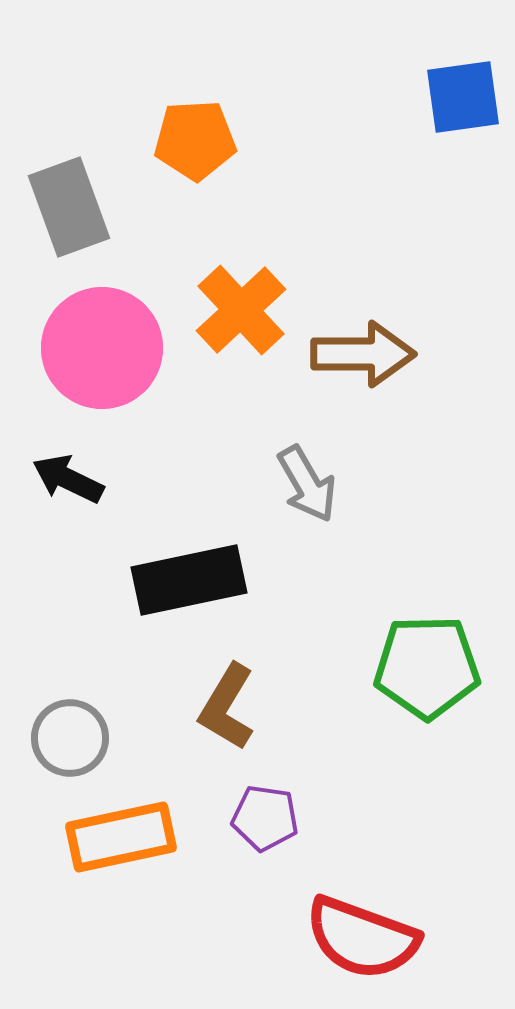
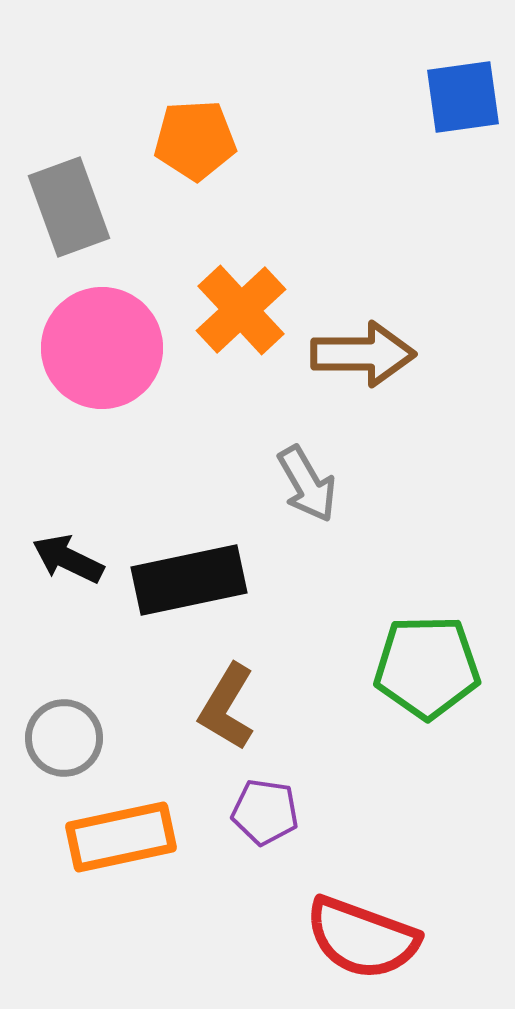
black arrow: moved 80 px down
gray circle: moved 6 px left
purple pentagon: moved 6 px up
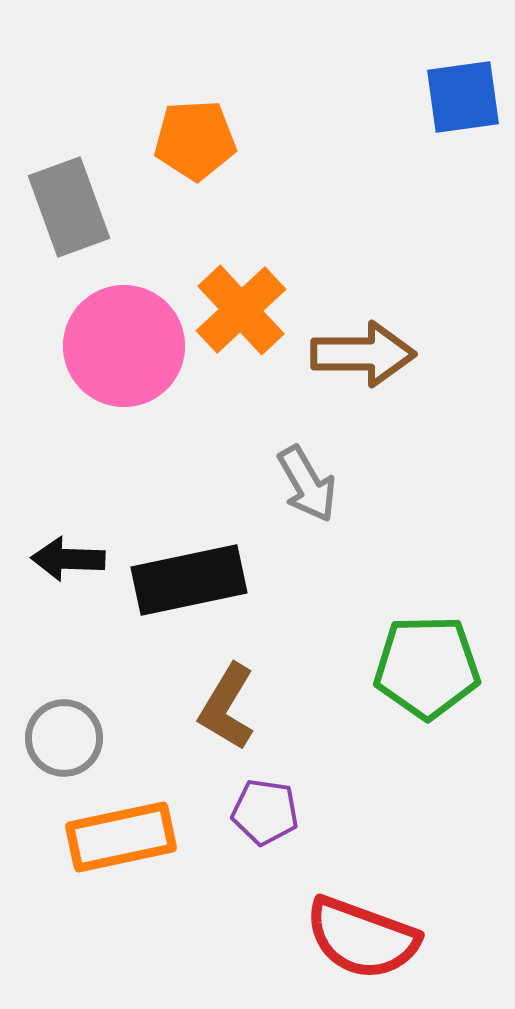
pink circle: moved 22 px right, 2 px up
black arrow: rotated 24 degrees counterclockwise
